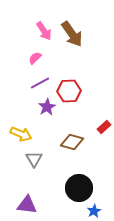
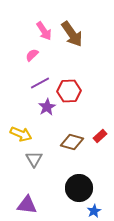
pink semicircle: moved 3 px left, 3 px up
red rectangle: moved 4 px left, 9 px down
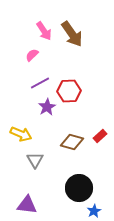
gray triangle: moved 1 px right, 1 px down
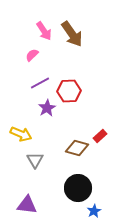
purple star: moved 1 px down
brown diamond: moved 5 px right, 6 px down
black circle: moved 1 px left
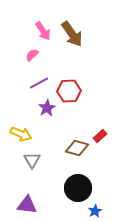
pink arrow: moved 1 px left
purple line: moved 1 px left
gray triangle: moved 3 px left
blue star: moved 1 px right
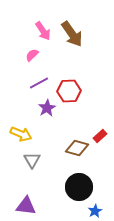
black circle: moved 1 px right, 1 px up
purple triangle: moved 1 px left, 1 px down
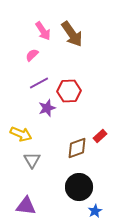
purple star: rotated 12 degrees clockwise
brown diamond: rotated 35 degrees counterclockwise
